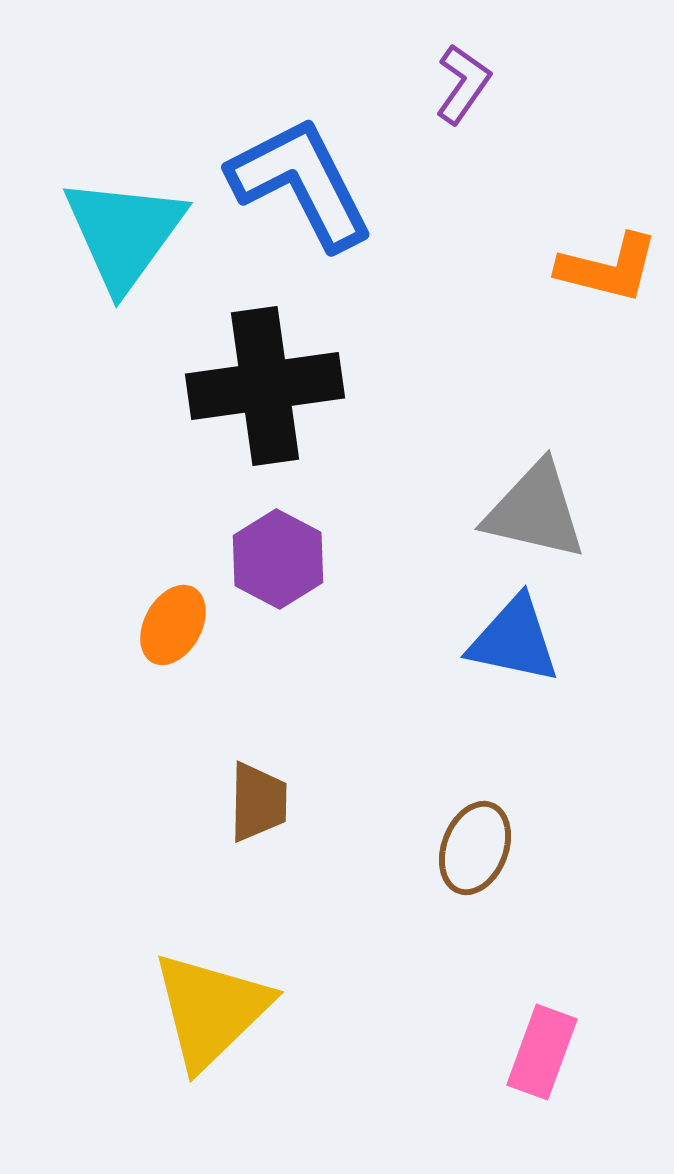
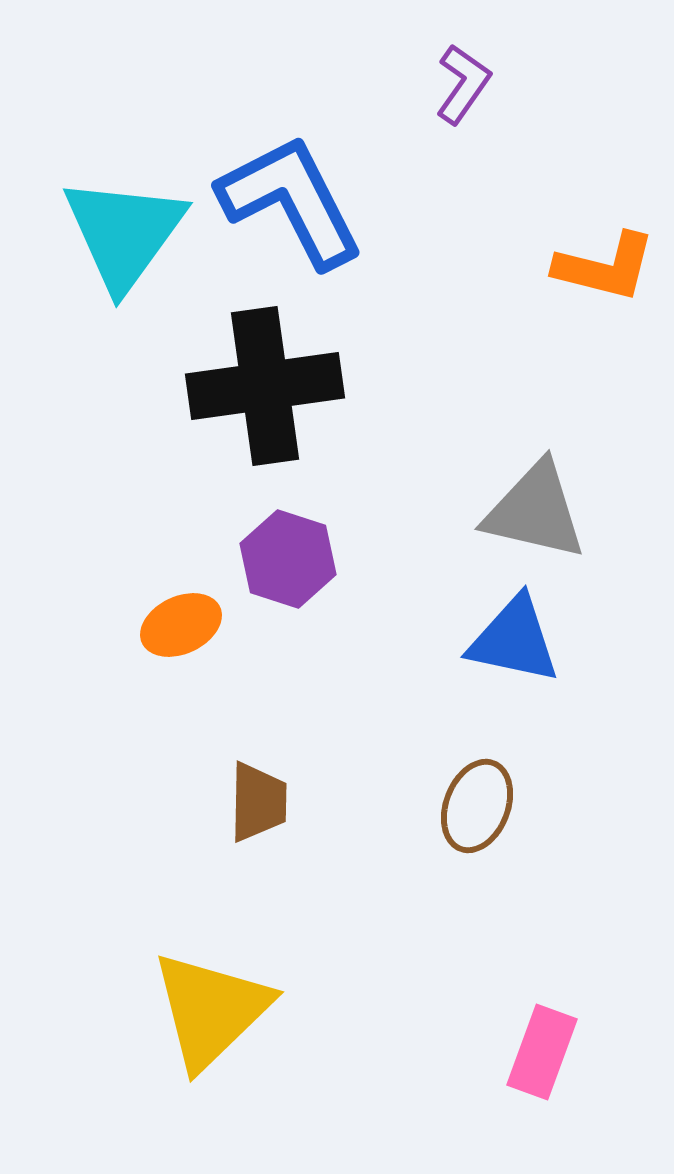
blue L-shape: moved 10 px left, 18 px down
orange L-shape: moved 3 px left, 1 px up
purple hexagon: moved 10 px right; rotated 10 degrees counterclockwise
orange ellipse: moved 8 px right; rotated 36 degrees clockwise
brown ellipse: moved 2 px right, 42 px up
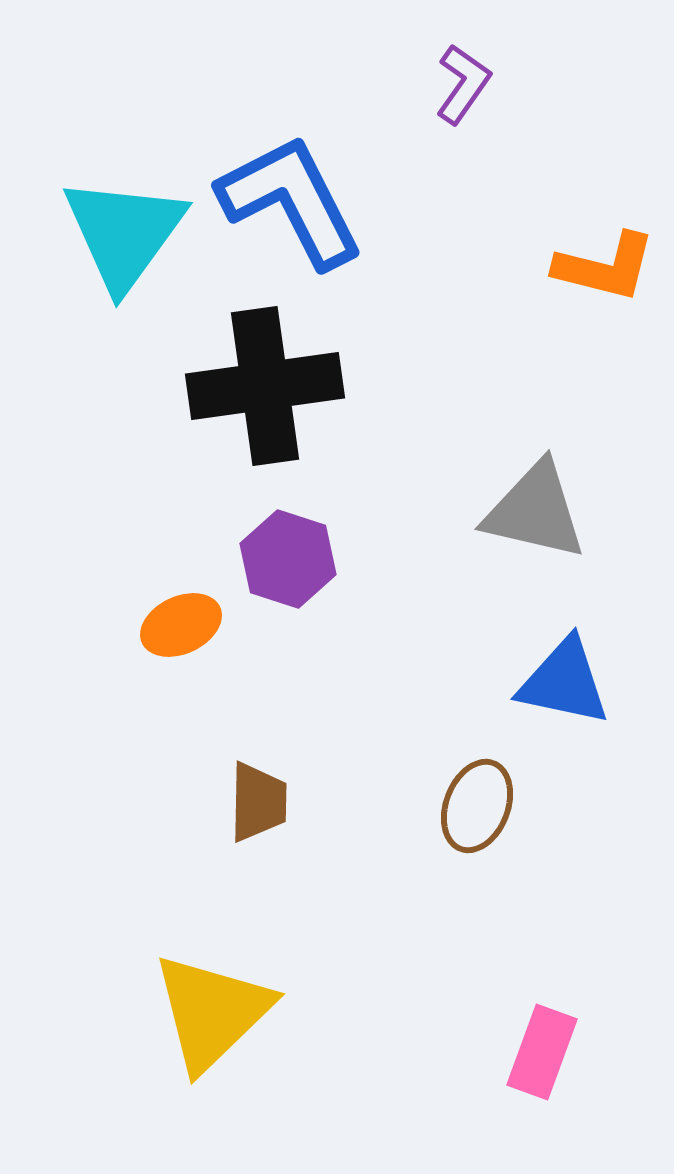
blue triangle: moved 50 px right, 42 px down
yellow triangle: moved 1 px right, 2 px down
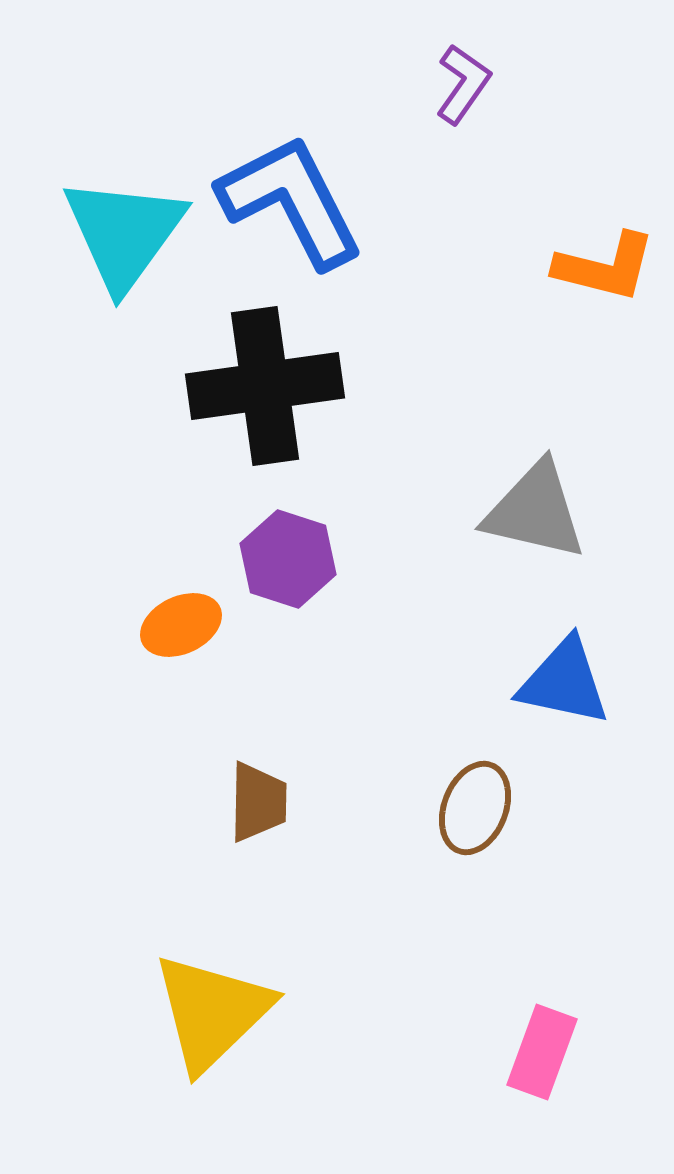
brown ellipse: moved 2 px left, 2 px down
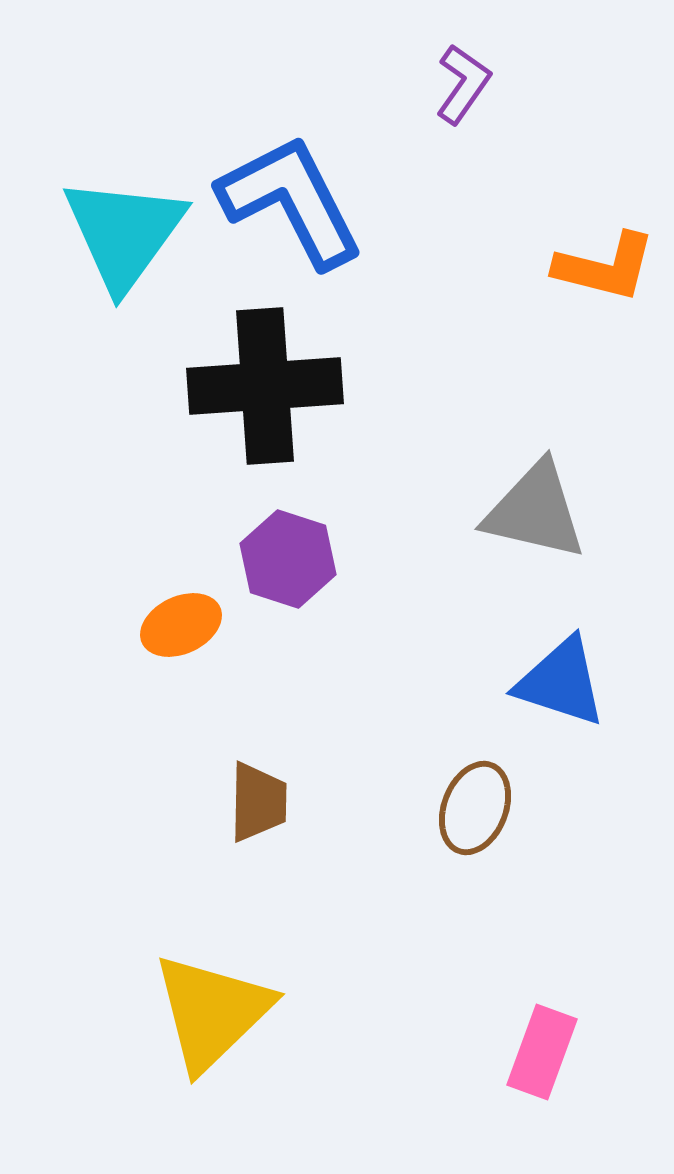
black cross: rotated 4 degrees clockwise
blue triangle: moved 3 px left; rotated 6 degrees clockwise
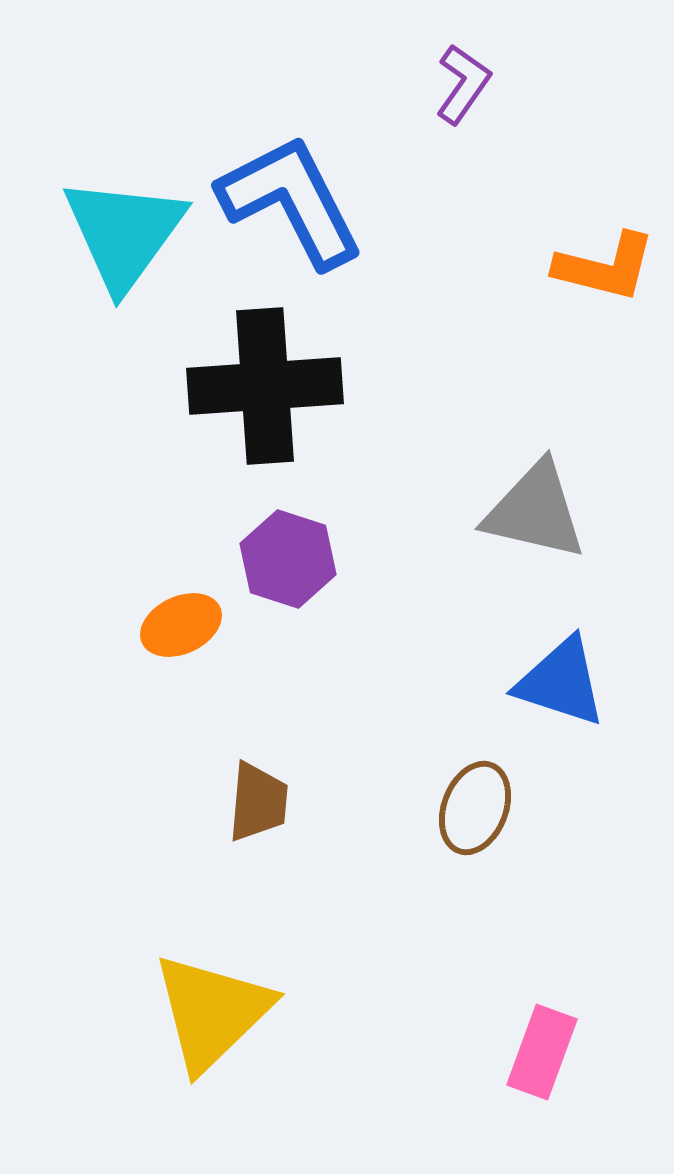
brown trapezoid: rotated 4 degrees clockwise
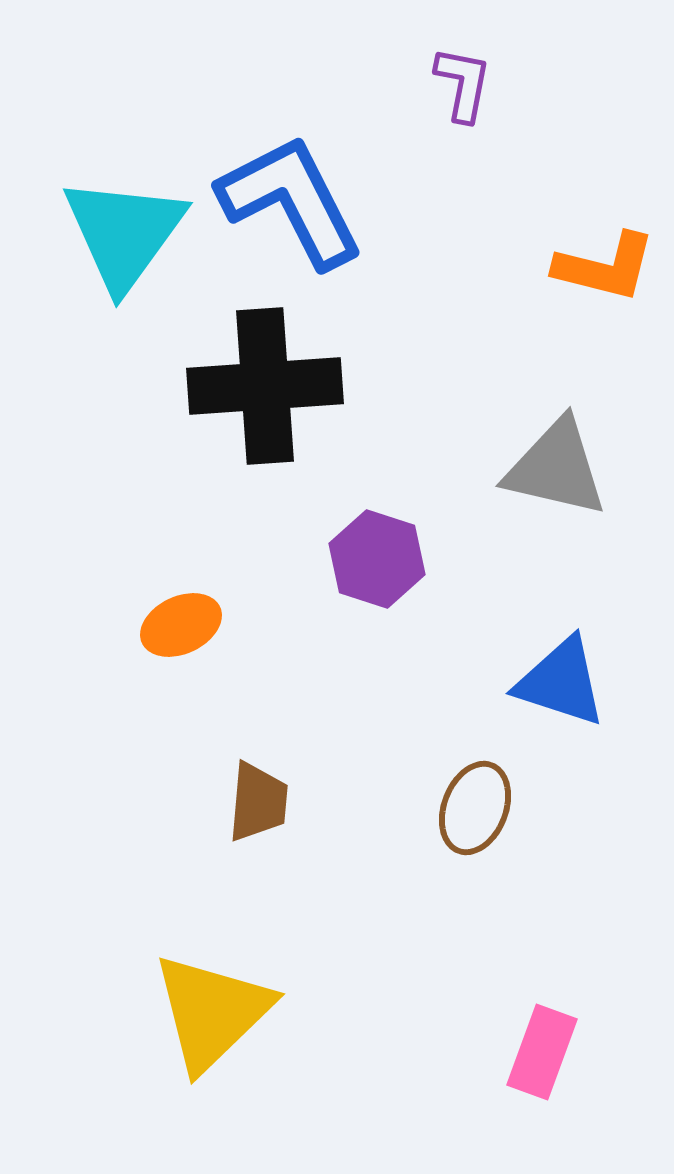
purple L-shape: rotated 24 degrees counterclockwise
gray triangle: moved 21 px right, 43 px up
purple hexagon: moved 89 px right
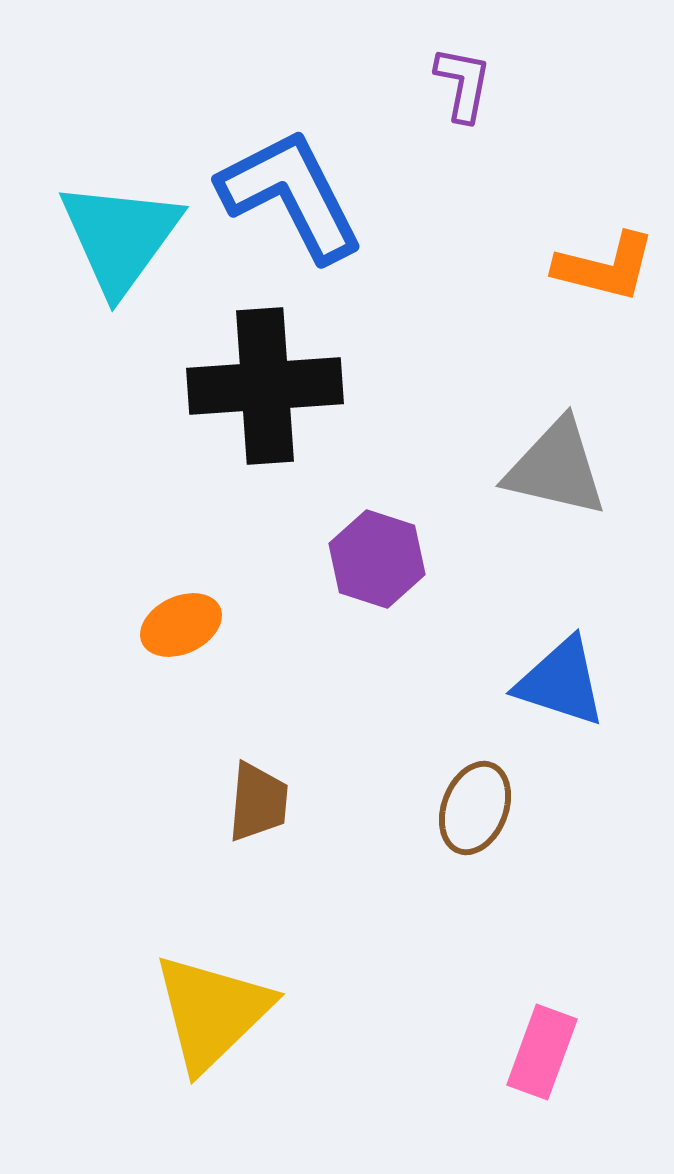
blue L-shape: moved 6 px up
cyan triangle: moved 4 px left, 4 px down
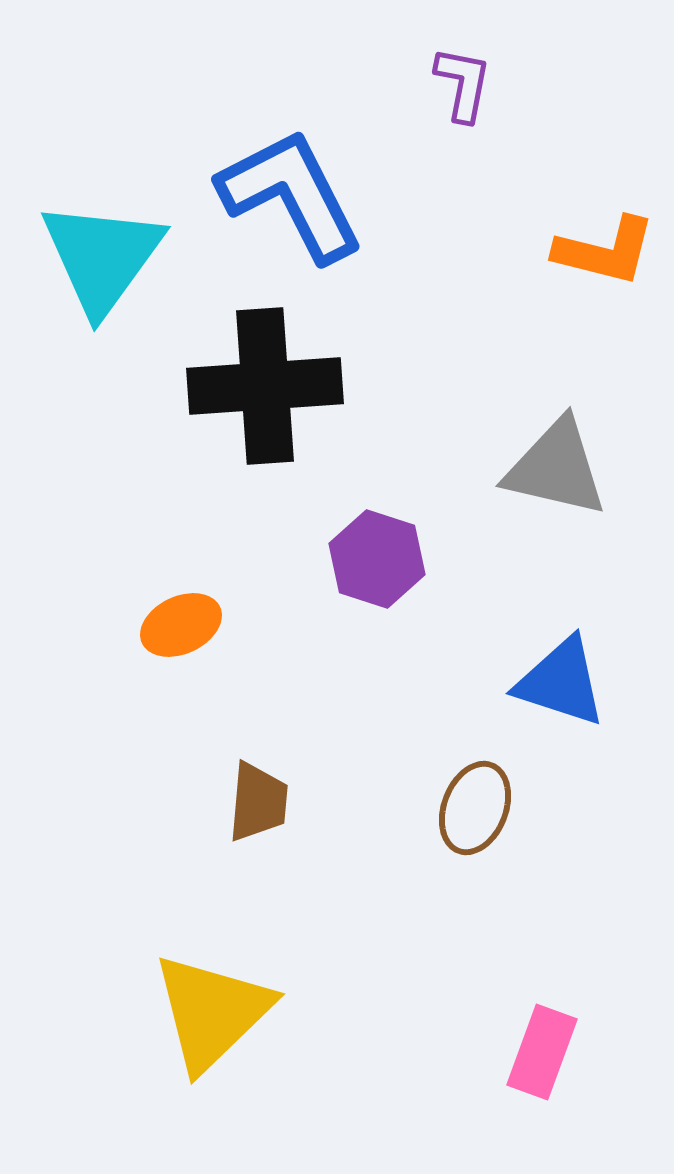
cyan triangle: moved 18 px left, 20 px down
orange L-shape: moved 16 px up
